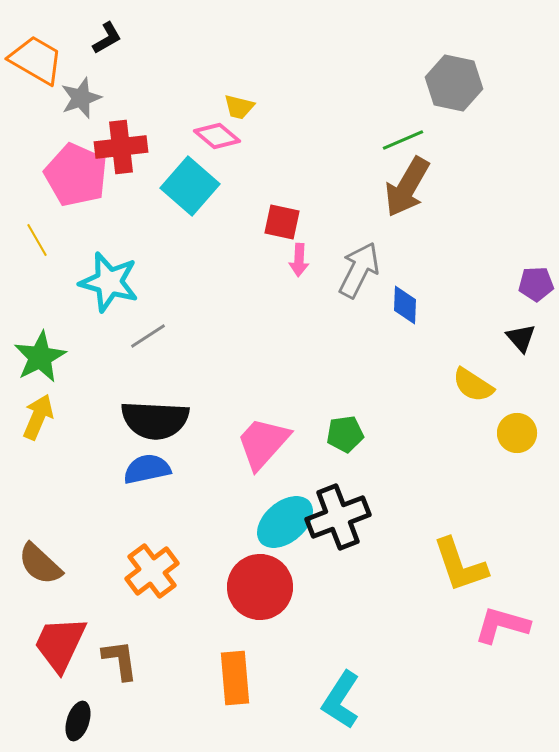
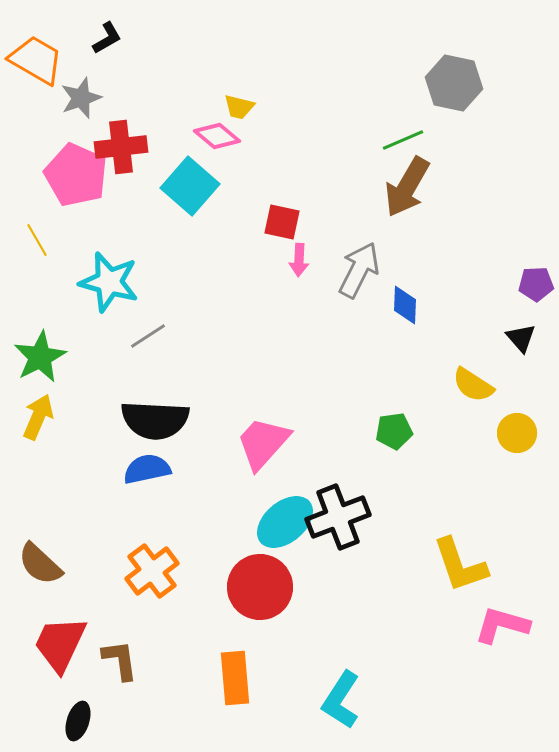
green pentagon: moved 49 px right, 3 px up
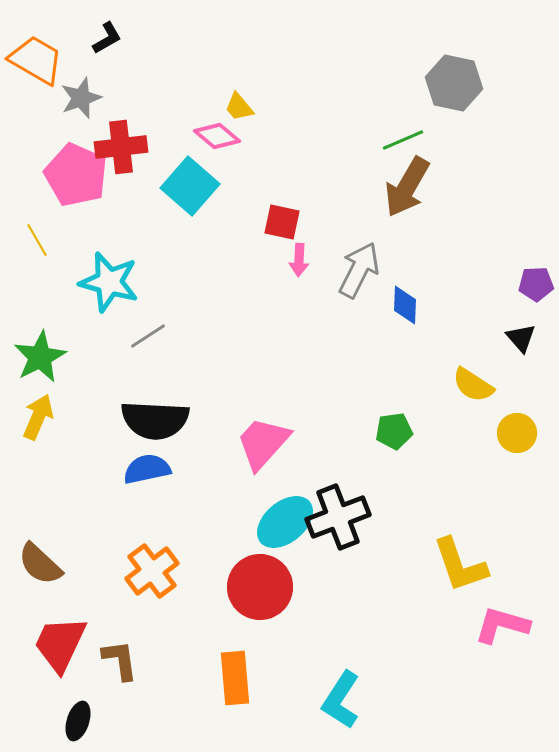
yellow trapezoid: rotated 36 degrees clockwise
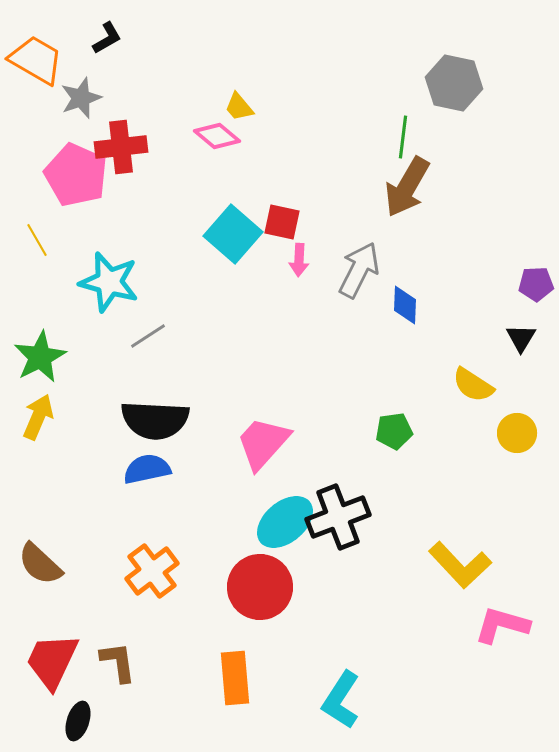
green line: moved 3 px up; rotated 60 degrees counterclockwise
cyan square: moved 43 px right, 48 px down
black triangle: rotated 12 degrees clockwise
yellow L-shape: rotated 24 degrees counterclockwise
red trapezoid: moved 8 px left, 17 px down
brown L-shape: moved 2 px left, 2 px down
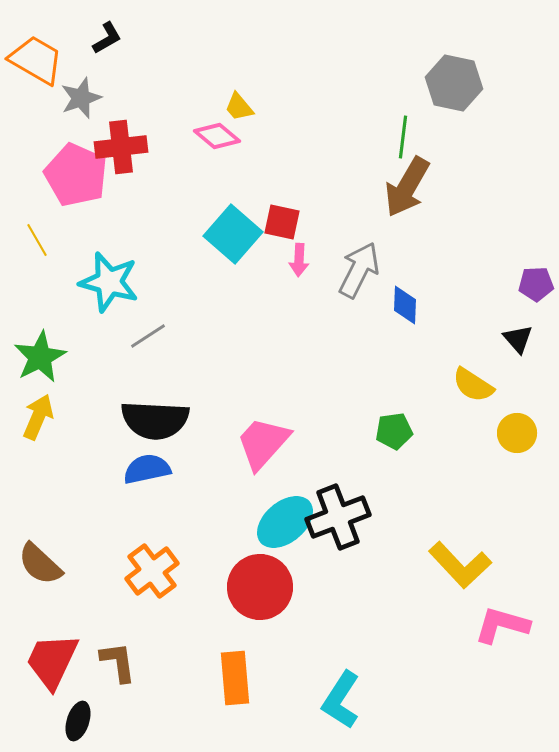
black triangle: moved 3 px left, 1 px down; rotated 12 degrees counterclockwise
